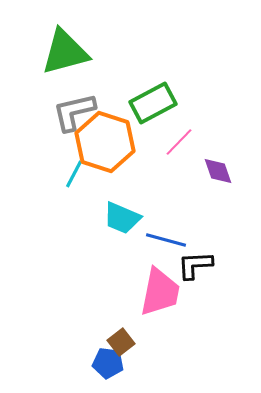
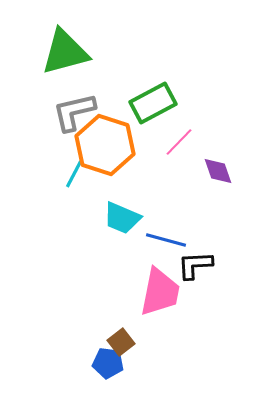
orange hexagon: moved 3 px down
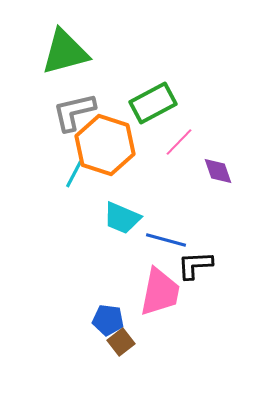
blue pentagon: moved 43 px up
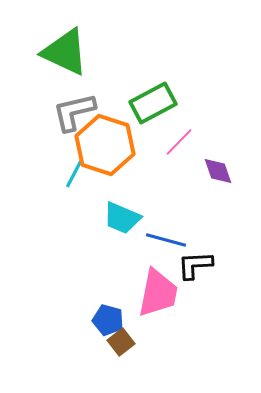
green triangle: rotated 40 degrees clockwise
pink trapezoid: moved 2 px left, 1 px down
blue pentagon: rotated 8 degrees clockwise
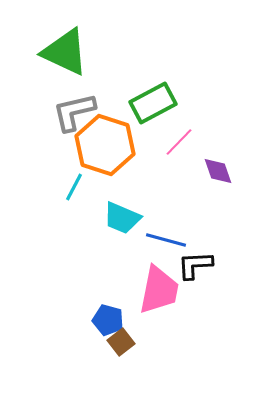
cyan line: moved 13 px down
pink trapezoid: moved 1 px right, 3 px up
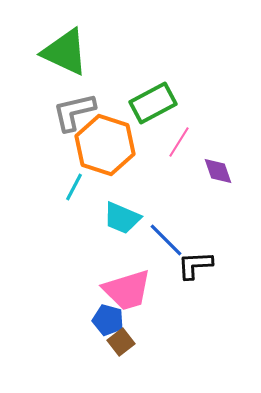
pink line: rotated 12 degrees counterclockwise
blue line: rotated 30 degrees clockwise
pink trapezoid: moved 32 px left; rotated 62 degrees clockwise
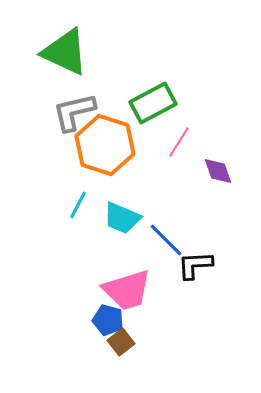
cyan line: moved 4 px right, 18 px down
